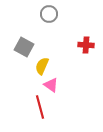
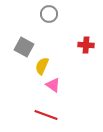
pink triangle: moved 2 px right
red line: moved 6 px right, 8 px down; rotated 55 degrees counterclockwise
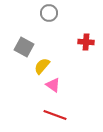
gray circle: moved 1 px up
red cross: moved 3 px up
yellow semicircle: rotated 18 degrees clockwise
red line: moved 9 px right
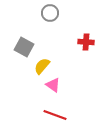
gray circle: moved 1 px right
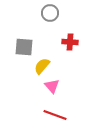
red cross: moved 16 px left
gray square: rotated 24 degrees counterclockwise
pink triangle: moved 1 px left, 1 px down; rotated 14 degrees clockwise
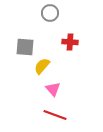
gray square: moved 1 px right
pink triangle: moved 1 px right, 3 px down
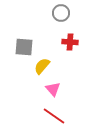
gray circle: moved 11 px right
gray square: moved 1 px left
red line: moved 1 px left, 1 px down; rotated 15 degrees clockwise
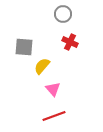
gray circle: moved 2 px right, 1 px down
red cross: rotated 21 degrees clockwise
red line: rotated 55 degrees counterclockwise
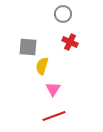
gray square: moved 4 px right
yellow semicircle: rotated 24 degrees counterclockwise
pink triangle: rotated 14 degrees clockwise
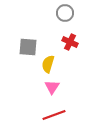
gray circle: moved 2 px right, 1 px up
yellow semicircle: moved 6 px right, 2 px up
pink triangle: moved 1 px left, 2 px up
red line: moved 1 px up
